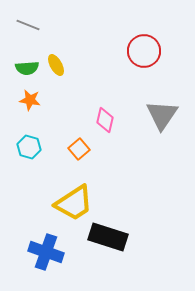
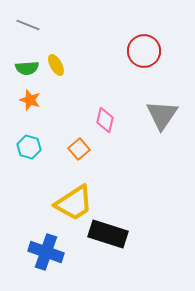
orange star: rotated 10 degrees clockwise
black rectangle: moved 3 px up
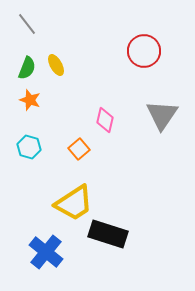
gray line: moved 1 px left, 1 px up; rotated 30 degrees clockwise
green semicircle: rotated 65 degrees counterclockwise
blue cross: rotated 20 degrees clockwise
